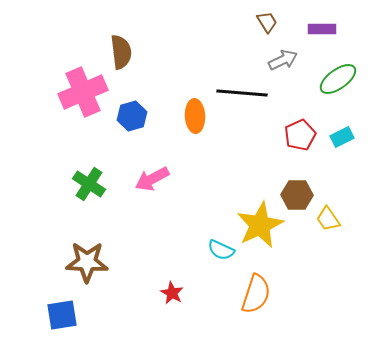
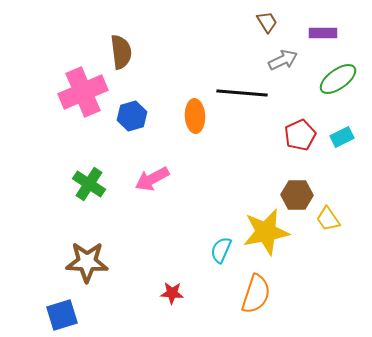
purple rectangle: moved 1 px right, 4 px down
yellow star: moved 6 px right, 7 px down; rotated 15 degrees clockwise
cyan semicircle: rotated 88 degrees clockwise
red star: rotated 25 degrees counterclockwise
blue square: rotated 8 degrees counterclockwise
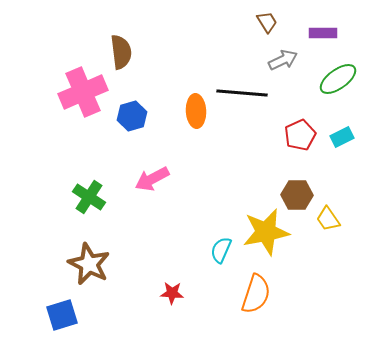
orange ellipse: moved 1 px right, 5 px up
green cross: moved 13 px down
brown star: moved 2 px right, 2 px down; rotated 24 degrees clockwise
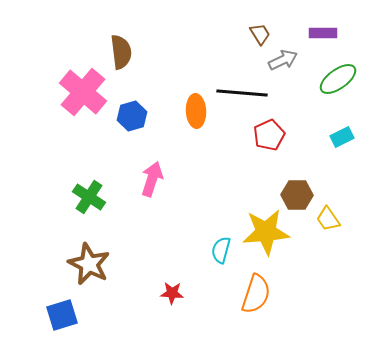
brown trapezoid: moved 7 px left, 12 px down
pink cross: rotated 27 degrees counterclockwise
red pentagon: moved 31 px left
pink arrow: rotated 136 degrees clockwise
yellow star: rotated 6 degrees clockwise
cyan semicircle: rotated 8 degrees counterclockwise
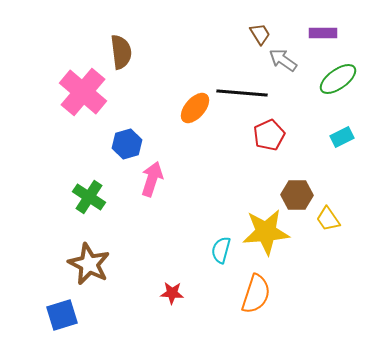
gray arrow: rotated 120 degrees counterclockwise
orange ellipse: moved 1 px left, 3 px up; rotated 44 degrees clockwise
blue hexagon: moved 5 px left, 28 px down
